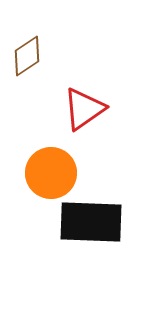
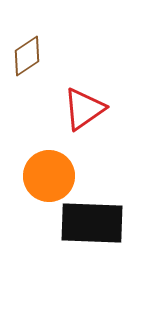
orange circle: moved 2 px left, 3 px down
black rectangle: moved 1 px right, 1 px down
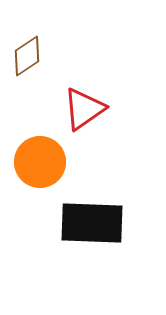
orange circle: moved 9 px left, 14 px up
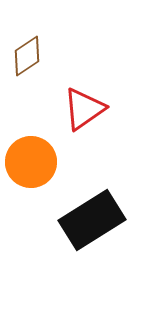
orange circle: moved 9 px left
black rectangle: moved 3 px up; rotated 34 degrees counterclockwise
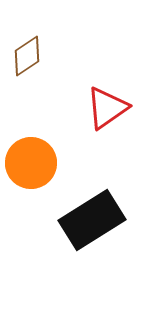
red triangle: moved 23 px right, 1 px up
orange circle: moved 1 px down
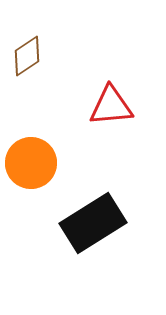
red triangle: moved 4 px right, 2 px up; rotated 30 degrees clockwise
black rectangle: moved 1 px right, 3 px down
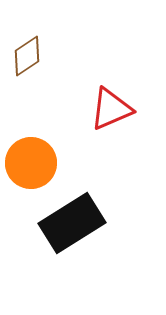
red triangle: moved 3 px down; rotated 18 degrees counterclockwise
black rectangle: moved 21 px left
